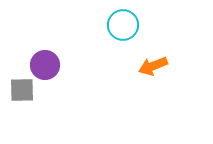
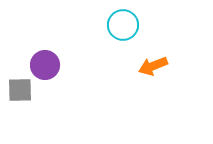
gray square: moved 2 px left
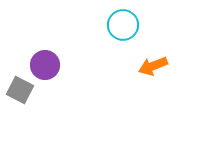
gray square: rotated 28 degrees clockwise
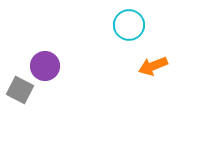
cyan circle: moved 6 px right
purple circle: moved 1 px down
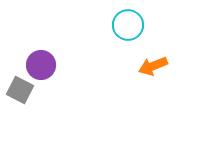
cyan circle: moved 1 px left
purple circle: moved 4 px left, 1 px up
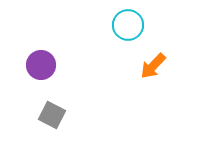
orange arrow: rotated 24 degrees counterclockwise
gray square: moved 32 px right, 25 px down
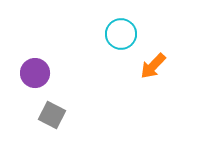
cyan circle: moved 7 px left, 9 px down
purple circle: moved 6 px left, 8 px down
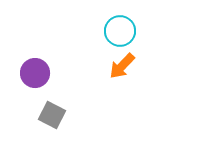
cyan circle: moved 1 px left, 3 px up
orange arrow: moved 31 px left
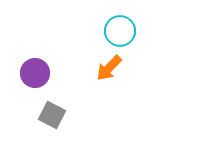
orange arrow: moved 13 px left, 2 px down
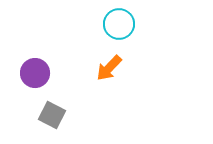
cyan circle: moved 1 px left, 7 px up
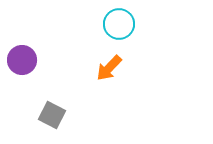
purple circle: moved 13 px left, 13 px up
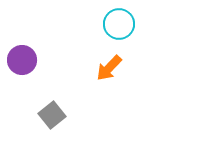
gray square: rotated 24 degrees clockwise
